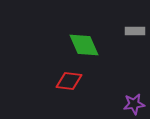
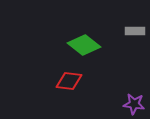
green diamond: rotated 28 degrees counterclockwise
purple star: rotated 15 degrees clockwise
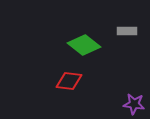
gray rectangle: moved 8 px left
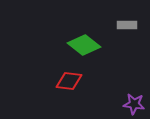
gray rectangle: moved 6 px up
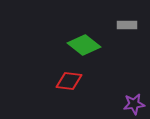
purple star: rotated 15 degrees counterclockwise
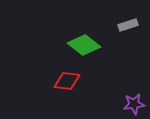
gray rectangle: moved 1 px right; rotated 18 degrees counterclockwise
red diamond: moved 2 px left
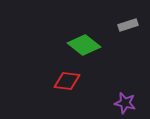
purple star: moved 9 px left, 1 px up; rotated 20 degrees clockwise
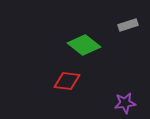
purple star: rotated 20 degrees counterclockwise
